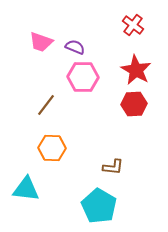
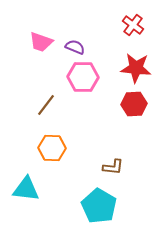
red star: moved 2 px up; rotated 24 degrees counterclockwise
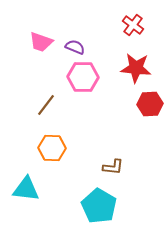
red hexagon: moved 16 px right
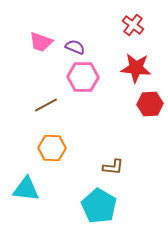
brown line: rotated 25 degrees clockwise
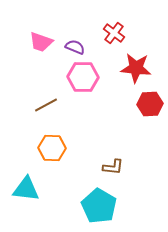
red cross: moved 19 px left, 8 px down
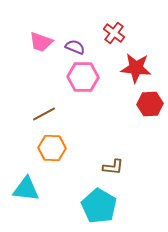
brown line: moved 2 px left, 9 px down
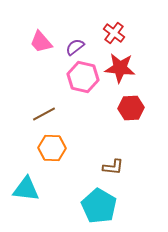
pink trapezoid: rotated 30 degrees clockwise
purple semicircle: rotated 60 degrees counterclockwise
red star: moved 16 px left
pink hexagon: rotated 12 degrees clockwise
red hexagon: moved 19 px left, 4 px down
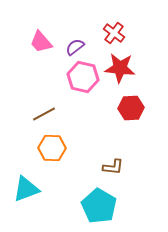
cyan triangle: rotated 28 degrees counterclockwise
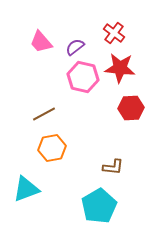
orange hexagon: rotated 12 degrees counterclockwise
cyan pentagon: rotated 12 degrees clockwise
